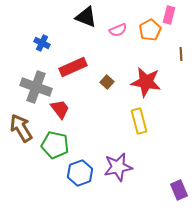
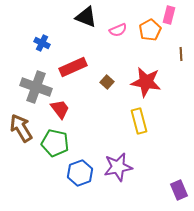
green pentagon: moved 2 px up
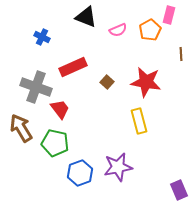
blue cross: moved 6 px up
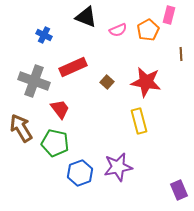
orange pentagon: moved 2 px left
blue cross: moved 2 px right, 2 px up
gray cross: moved 2 px left, 6 px up
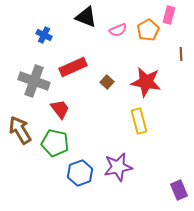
brown arrow: moved 1 px left, 2 px down
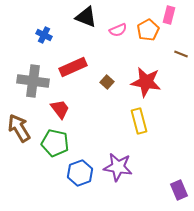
brown line: rotated 64 degrees counterclockwise
gray cross: moved 1 px left; rotated 12 degrees counterclockwise
brown arrow: moved 1 px left, 2 px up
purple star: rotated 20 degrees clockwise
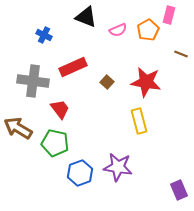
brown arrow: moved 1 px left; rotated 28 degrees counterclockwise
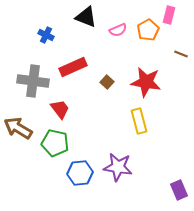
blue cross: moved 2 px right
blue hexagon: rotated 15 degrees clockwise
